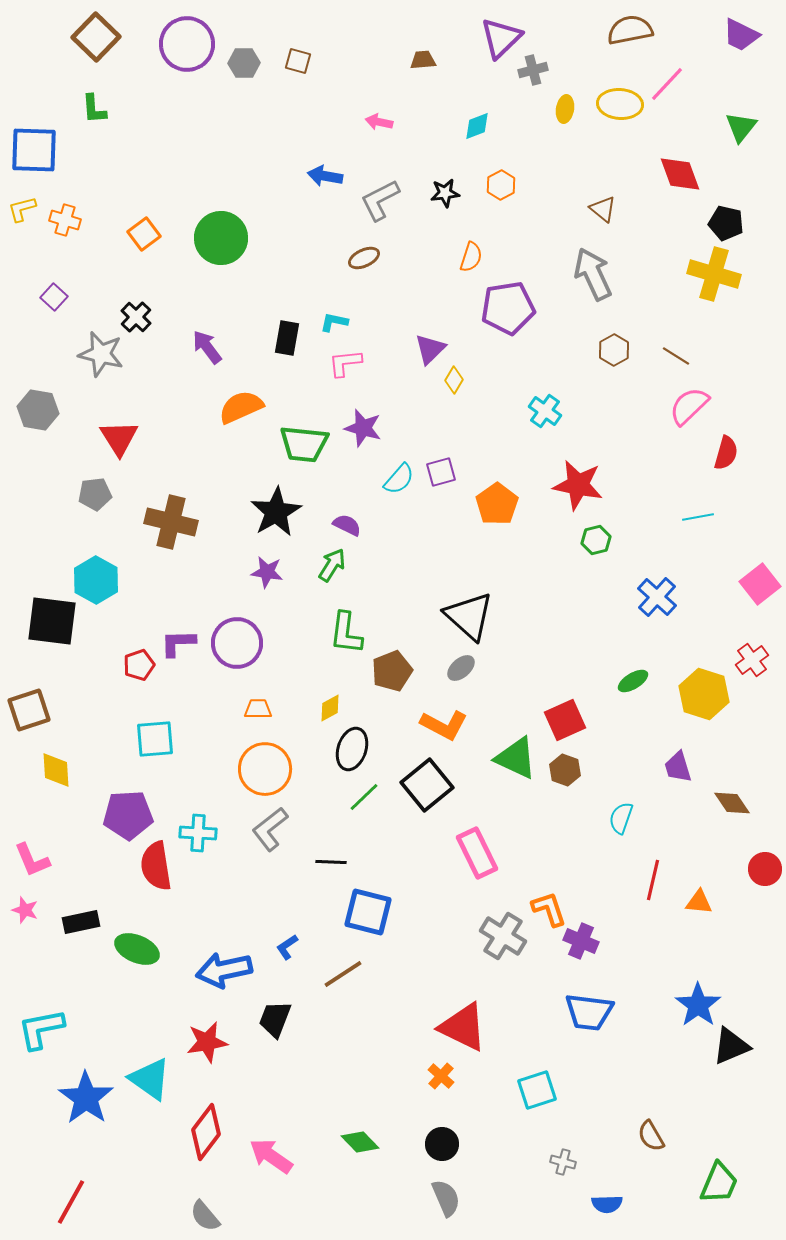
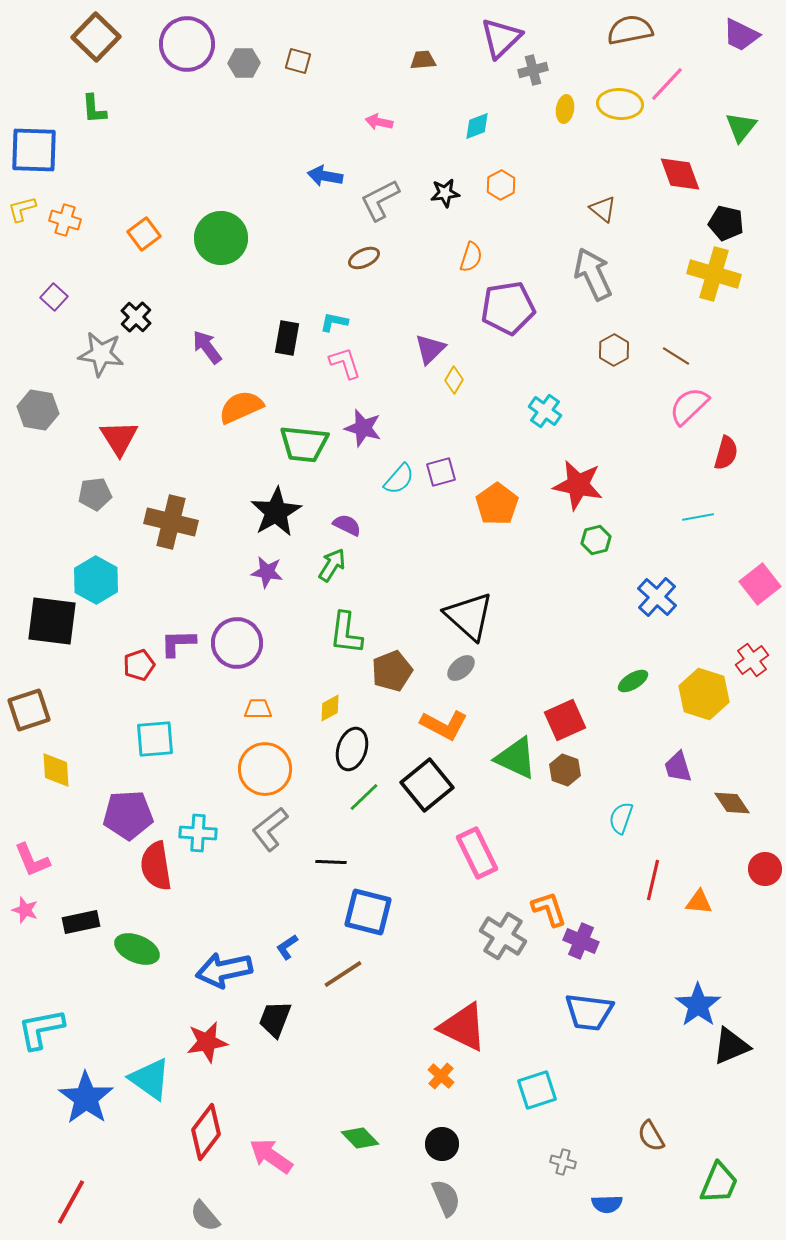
gray star at (101, 354): rotated 6 degrees counterclockwise
pink L-shape at (345, 363): rotated 78 degrees clockwise
green diamond at (360, 1142): moved 4 px up
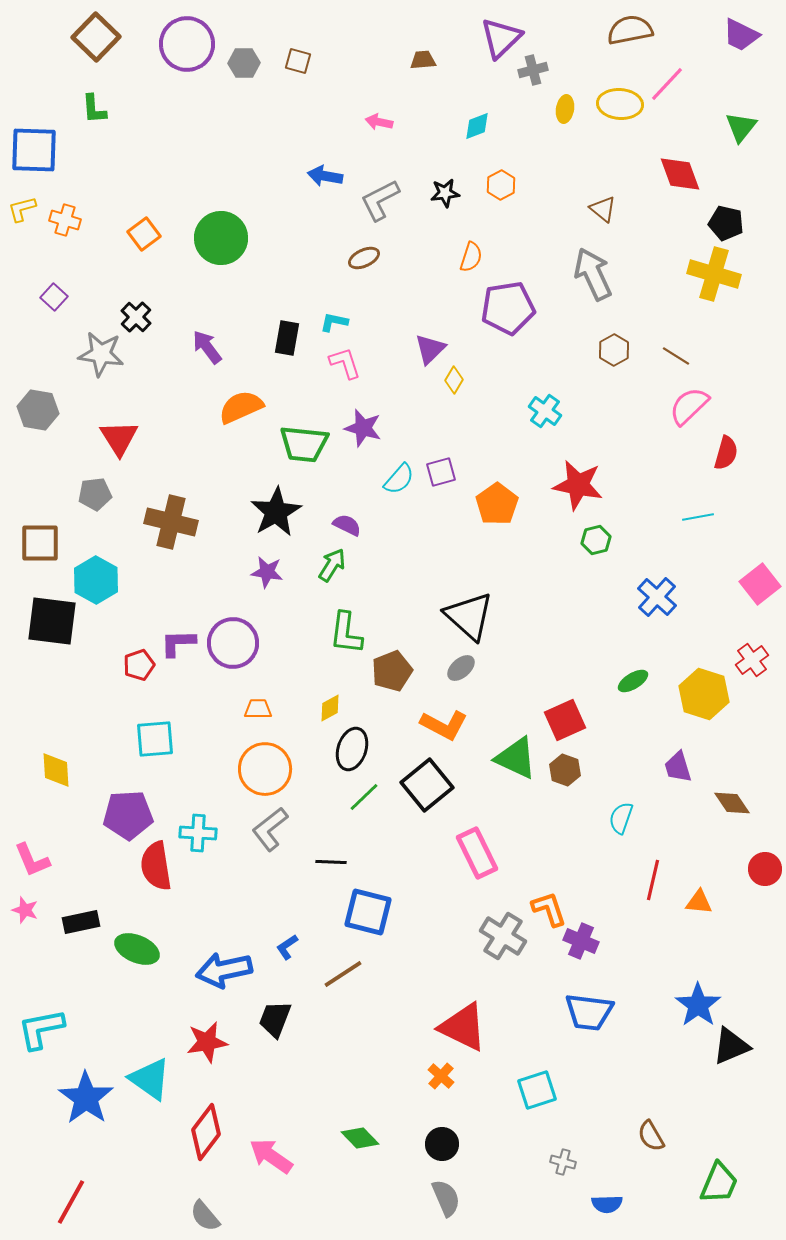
purple circle at (237, 643): moved 4 px left
brown square at (29, 710): moved 11 px right, 167 px up; rotated 18 degrees clockwise
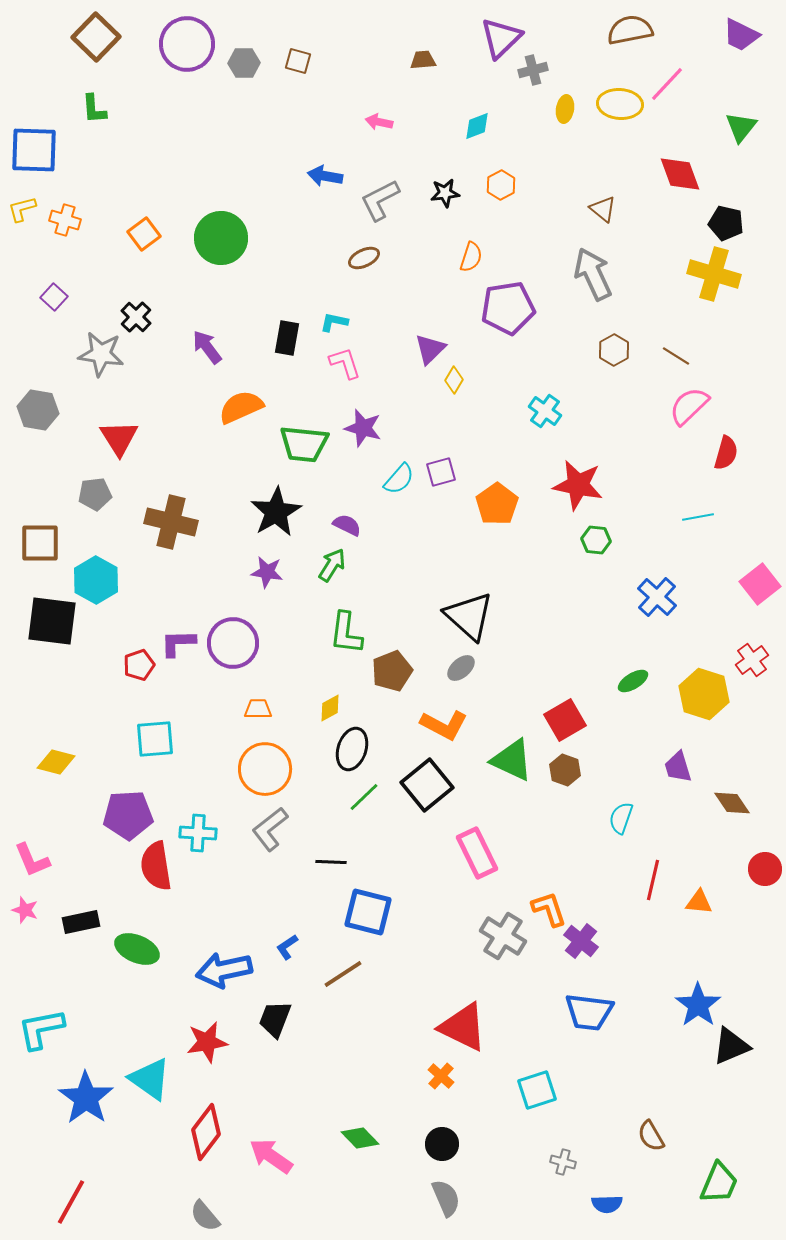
green hexagon at (596, 540): rotated 20 degrees clockwise
red square at (565, 720): rotated 6 degrees counterclockwise
green triangle at (516, 758): moved 4 px left, 2 px down
yellow diamond at (56, 770): moved 8 px up; rotated 72 degrees counterclockwise
purple cross at (581, 941): rotated 16 degrees clockwise
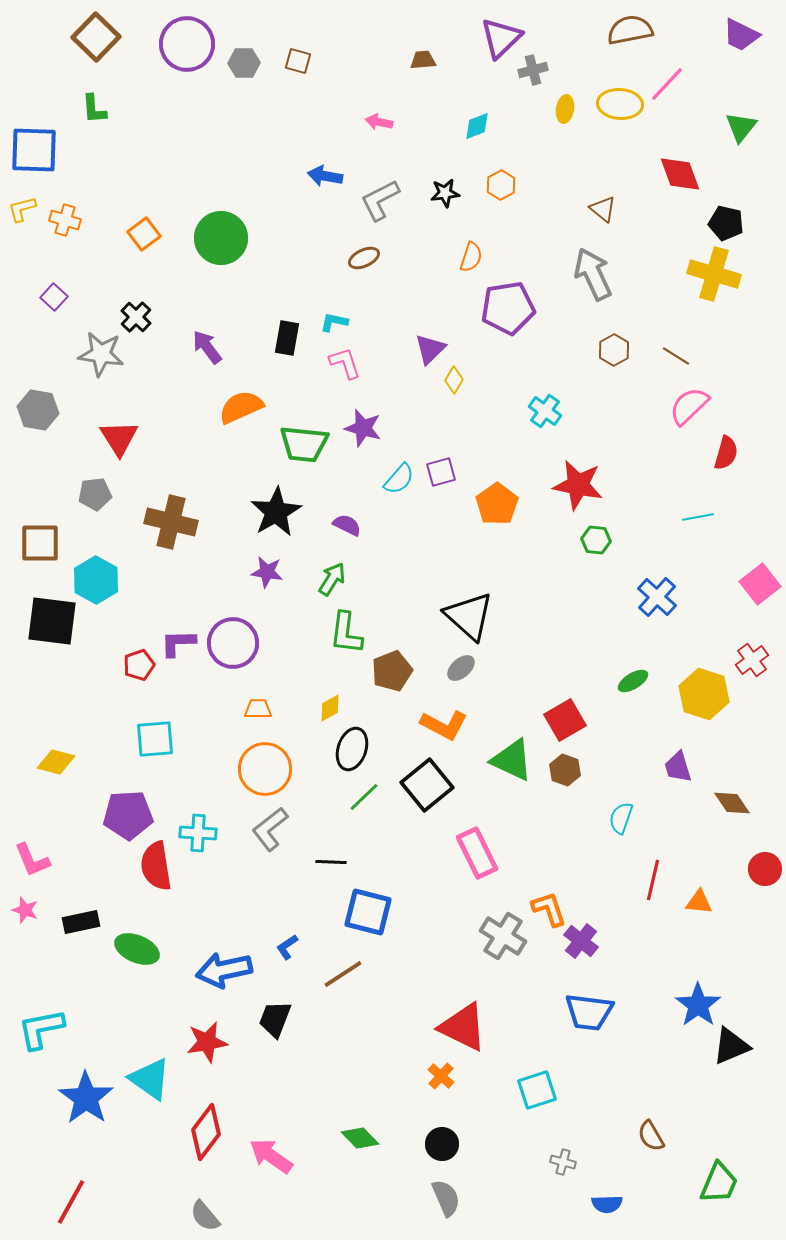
green arrow at (332, 565): moved 14 px down
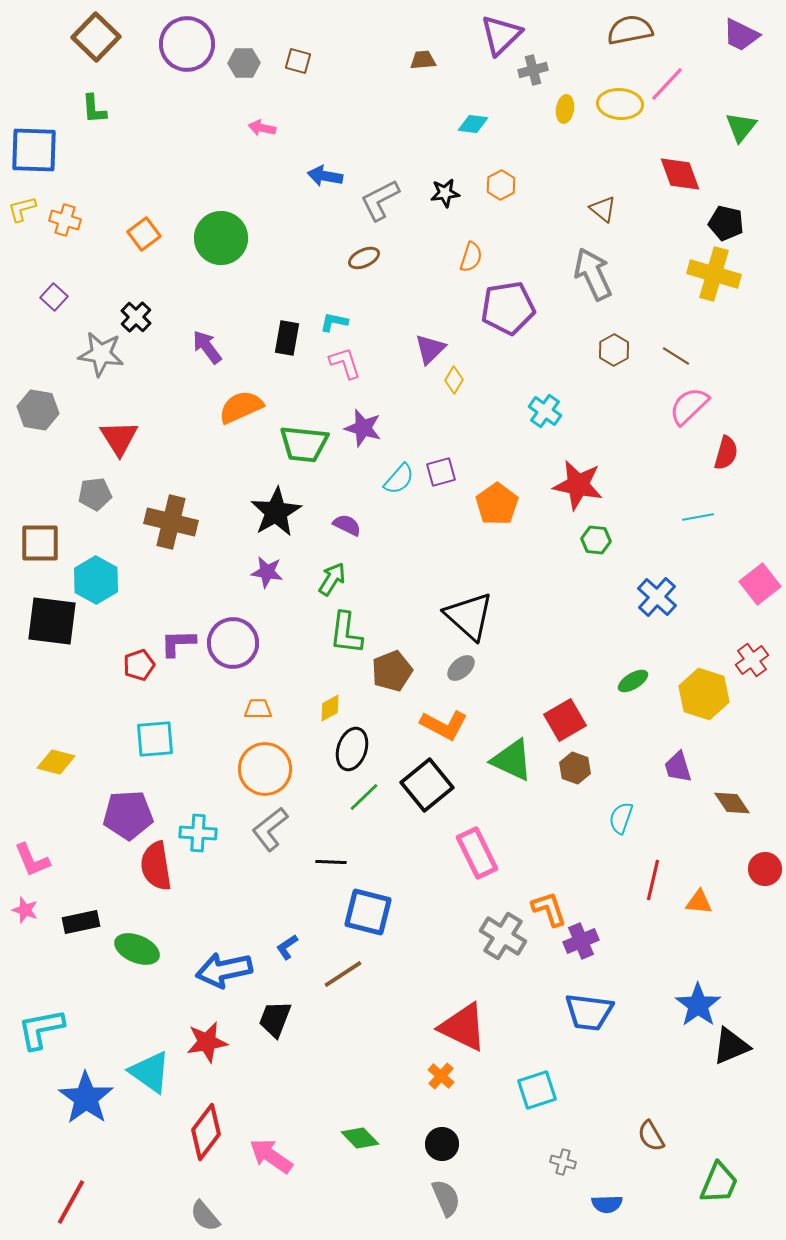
purple triangle at (501, 38): moved 3 px up
pink arrow at (379, 122): moved 117 px left, 6 px down
cyan diamond at (477, 126): moved 4 px left, 2 px up; rotated 28 degrees clockwise
brown hexagon at (565, 770): moved 10 px right, 2 px up
purple cross at (581, 941): rotated 28 degrees clockwise
cyan triangle at (150, 1079): moved 7 px up
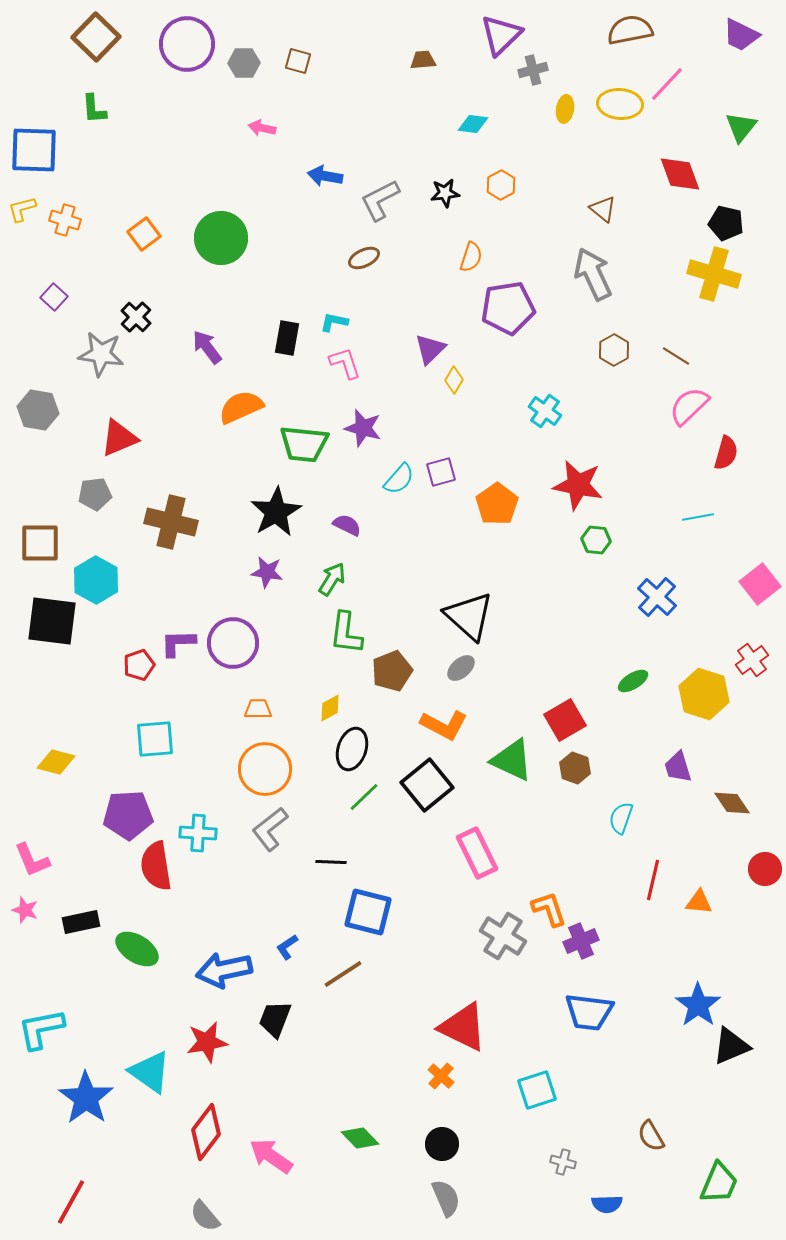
red triangle at (119, 438): rotated 39 degrees clockwise
green ellipse at (137, 949): rotated 9 degrees clockwise
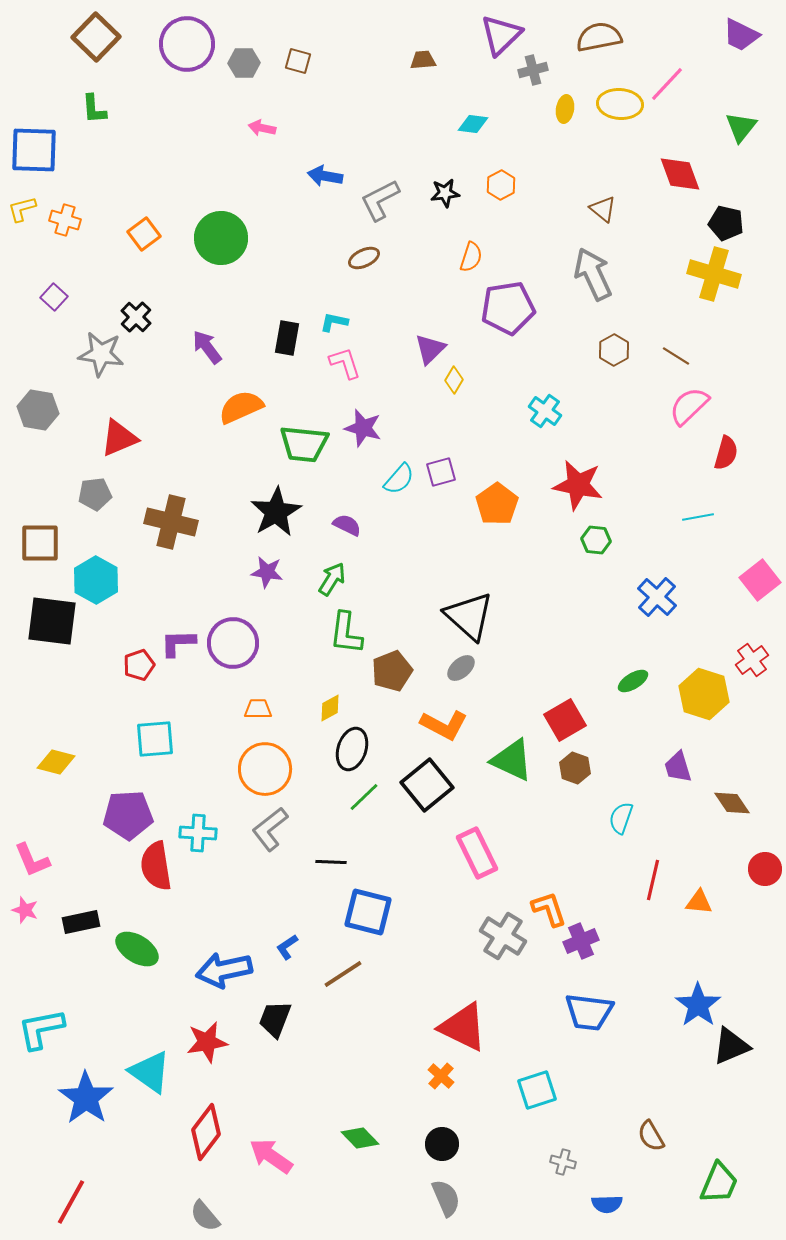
brown semicircle at (630, 30): moved 31 px left, 7 px down
pink square at (760, 584): moved 4 px up
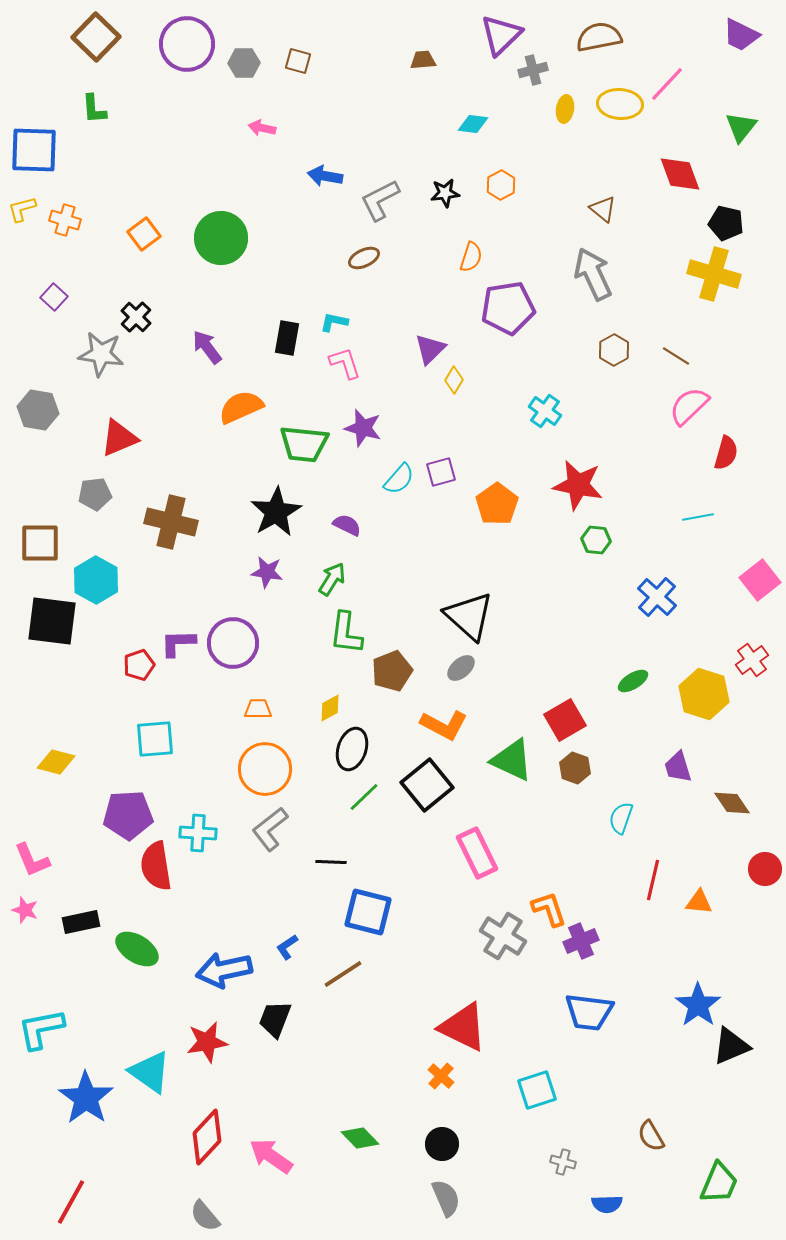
red diamond at (206, 1132): moved 1 px right, 5 px down; rotated 6 degrees clockwise
